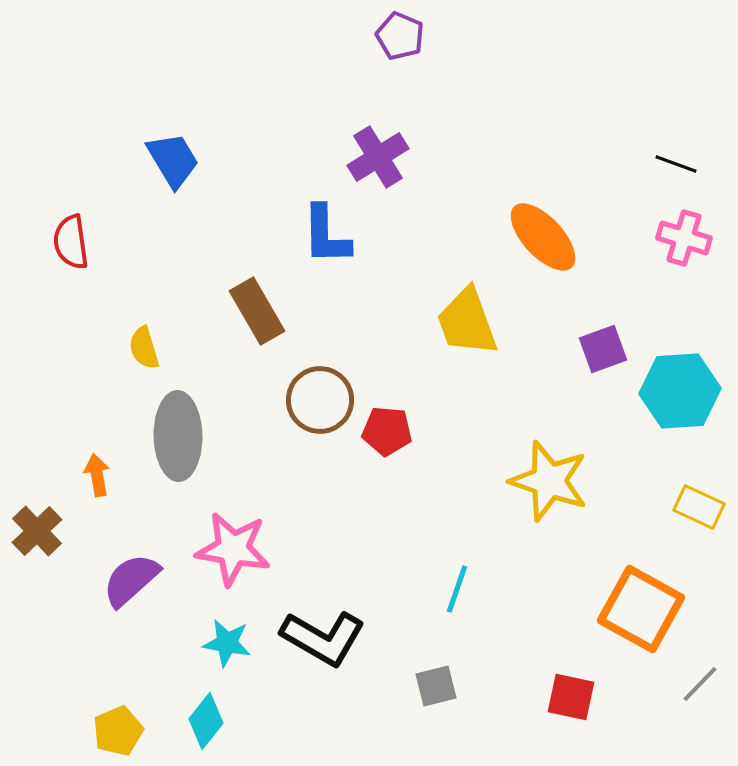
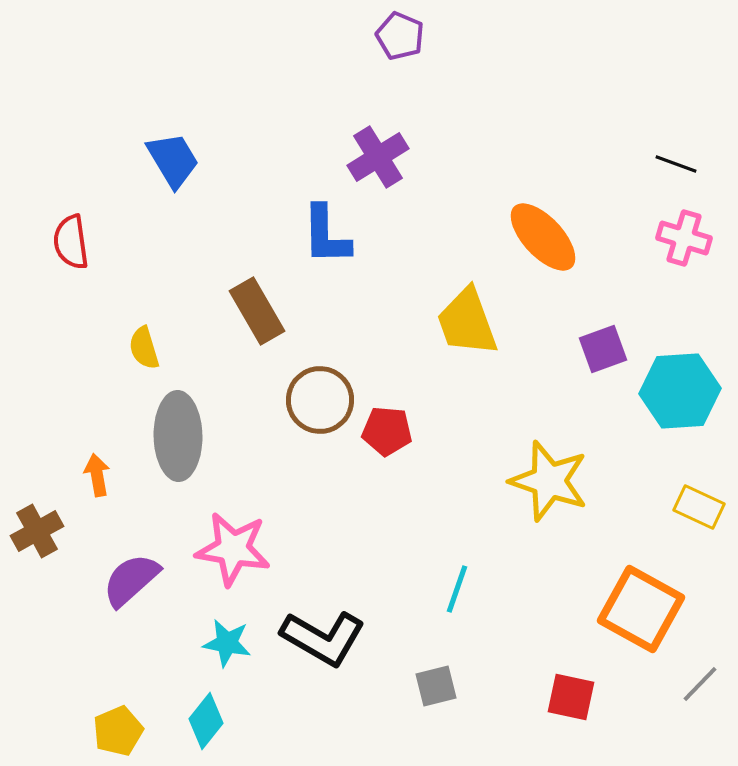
brown cross: rotated 15 degrees clockwise
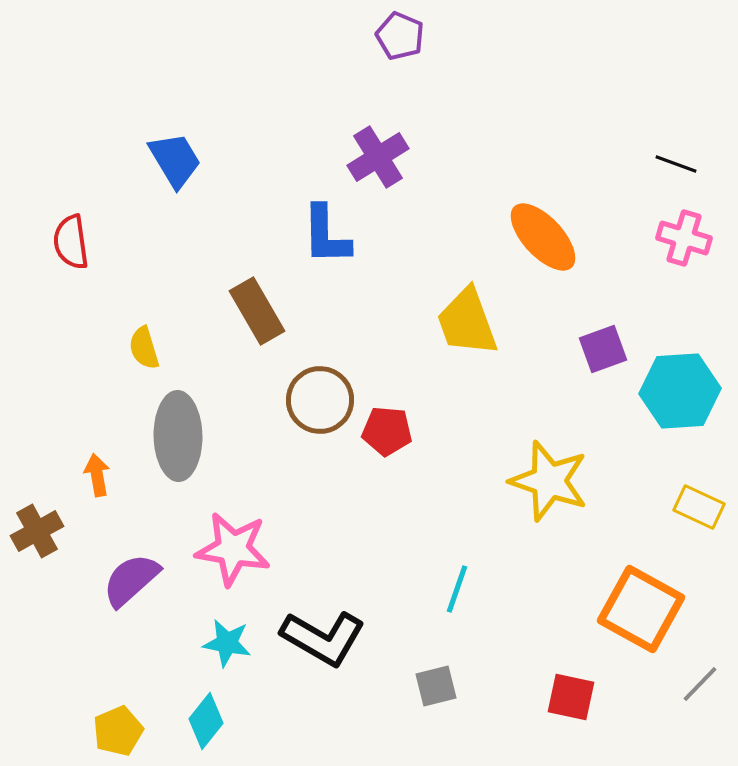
blue trapezoid: moved 2 px right
